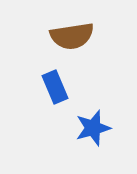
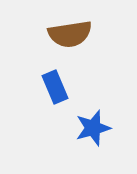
brown semicircle: moved 2 px left, 2 px up
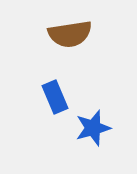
blue rectangle: moved 10 px down
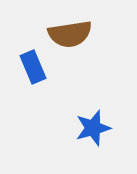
blue rectangle: moved 22 px left, 30 px up
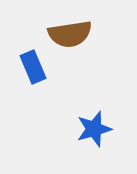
blue star: moved 1 px right, 1 px down
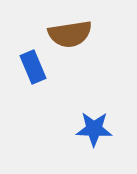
blue star: rotated 18 degrees clockwise
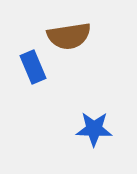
brown semicircle: moved 1 px left, 2 px down
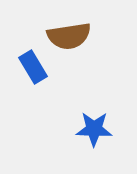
blue rectangle: rotated 8 degrees counterclockwise
